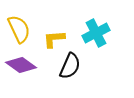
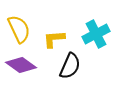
cyan cross: moved 1 px down
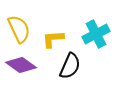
yellow L-shape: moved 1 px left
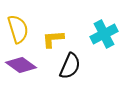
yellow semicircle: moved 1 px left; rotated 8 degrees clockwise
cyan cross: moved 8 px right
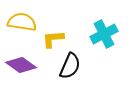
yellow semicircle: moved 4 px right, 7 px up; rotated 64 degrees counterclockwise
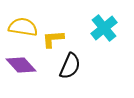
yellow semicircle: moved 1 px right, 5 px down
cyan cross: moved 6 px up; rotated 12 degrees counterclockwise
purple diamond: rotated 12 degrees clockwise
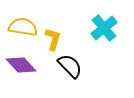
yellow L-shape: rotated 110 degrees clockwise
black semicircle: rotated 68 degrees counterclockwise
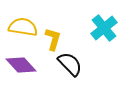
black semicircle: moved 2 px up
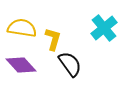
yellow semicircle: moved 1 px left, 1 px down
black semicircle: rotated 8 degrees clockwise
